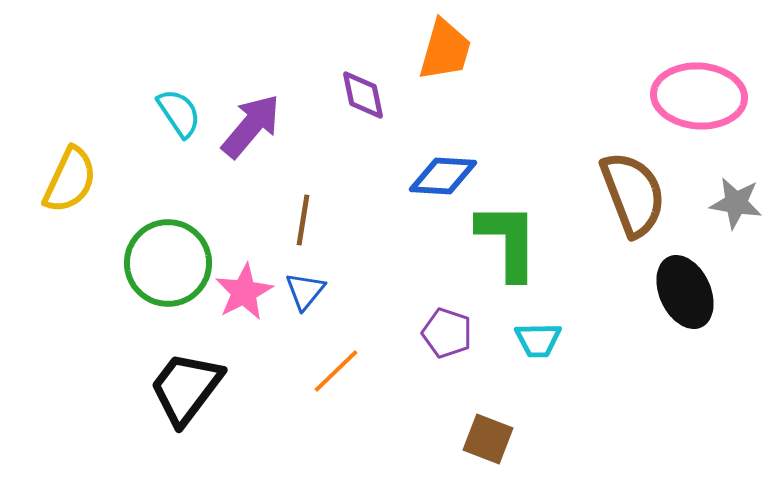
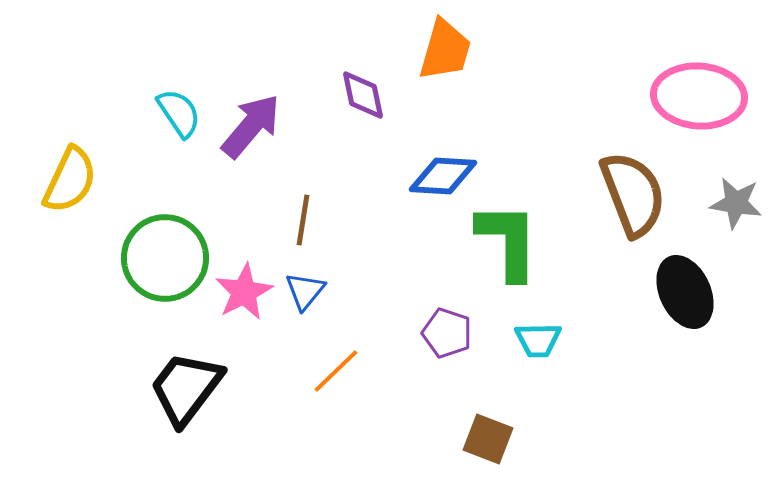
green circle: moved 3 px left, 5 px up
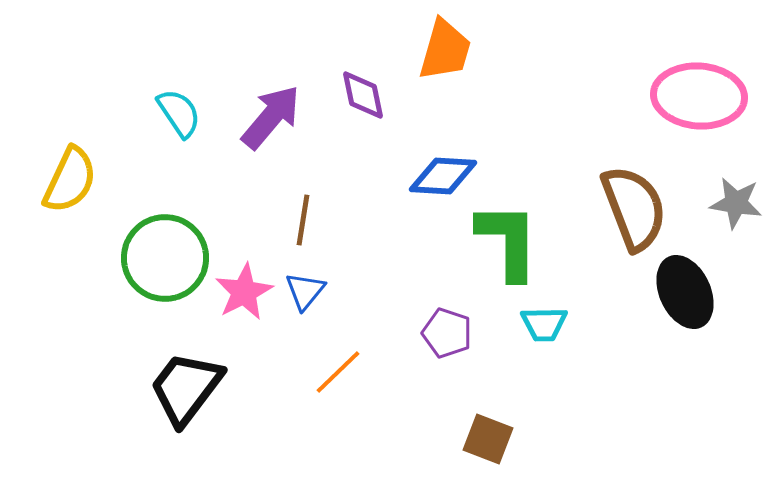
purple arrow: moved 20 px right, 9 px up
brown semicircle: moved 1 px right, 14 px down
cyan trapezoid: moved 6 px right, 16 px up
orange line: moved 2 px right, 1 px down
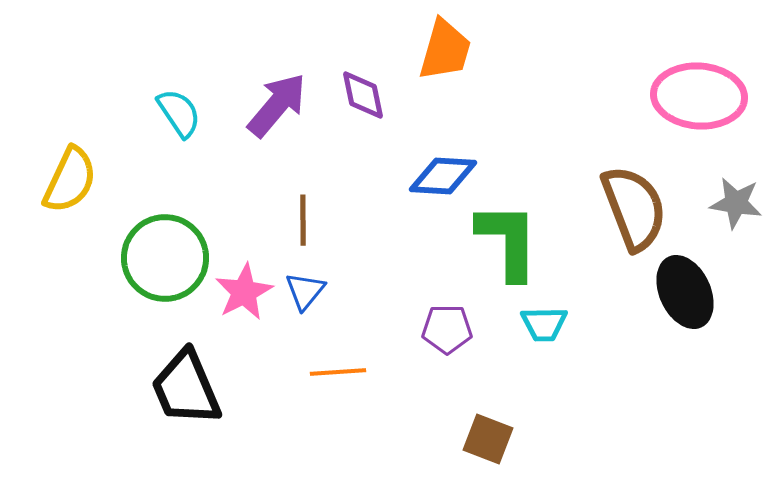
purple arrow: moved 6 px right, 12 px up
brown line: rotated 9 degrees counterclockwise
purple pentagon: moved 4 px up; rotated 18 degrees counterclockwise
orange line: rotated 40 degrees clockwise
black trapezoid: rotated 60 degrees counterclockwise
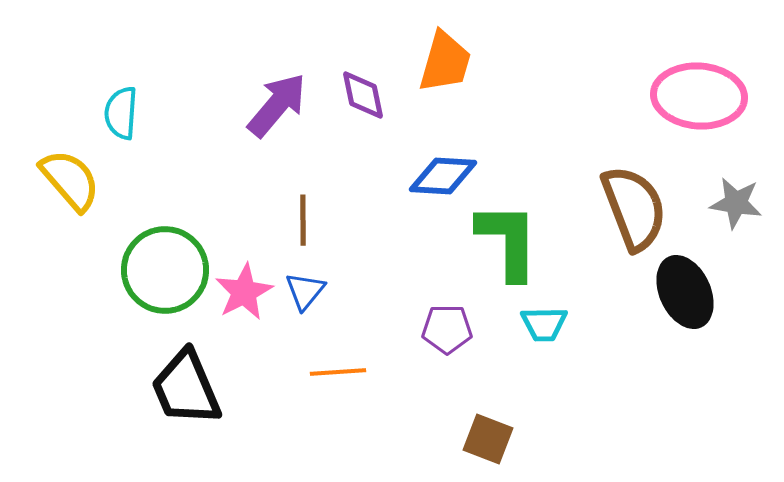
orange trapezoid: moved 12 px down
cyan semicircle: moved 58 px left; rotated 142 degrees counterclockwise
yellow semicircle: rotated 66 degrees counterclockwise
green circle: moved 12 px down
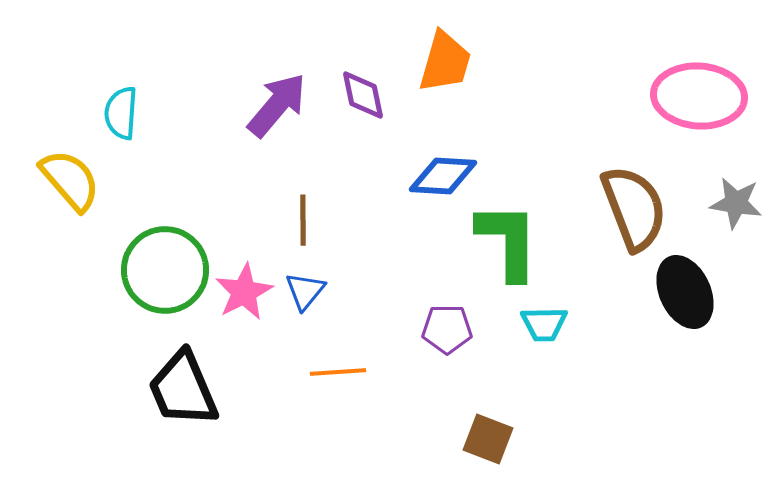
black trapezoid: moved 3 px left, 1 px down
